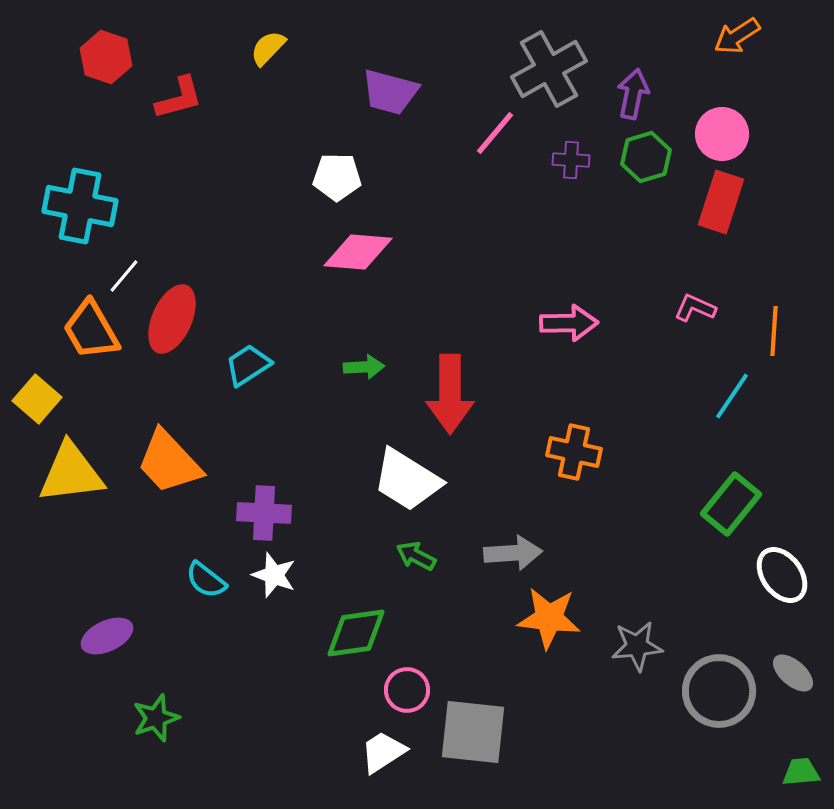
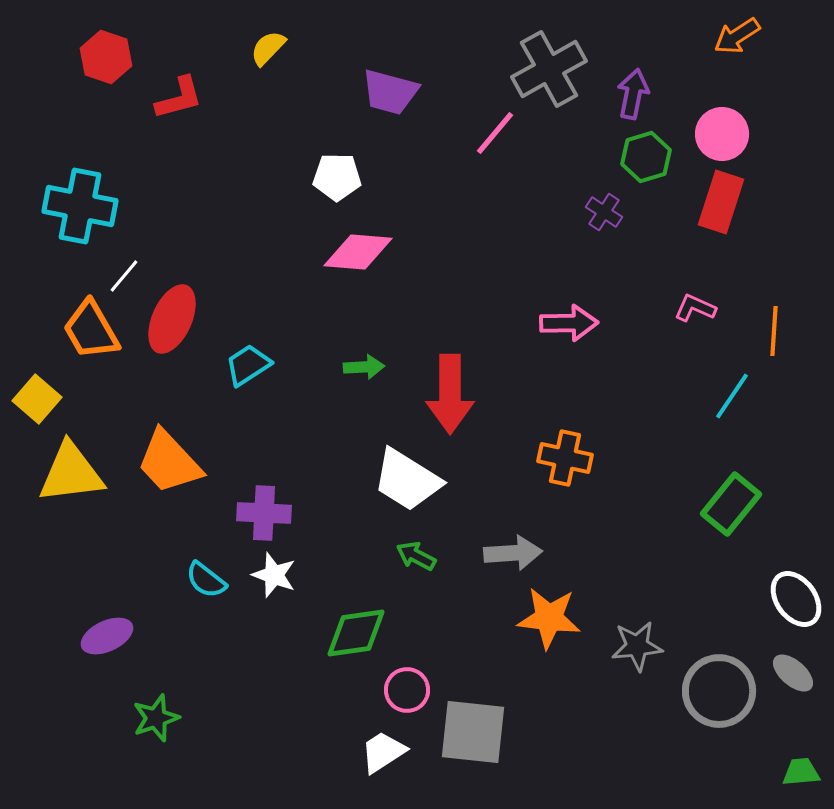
purple cross at (571, 160): moved 33 px right, 52 px down; rotated 30 degrees clockwise
orange cross at (574, 452): moved 9 px left, 6 px down
white ellipse at (782, 575): moved 14 px right, 24 px down
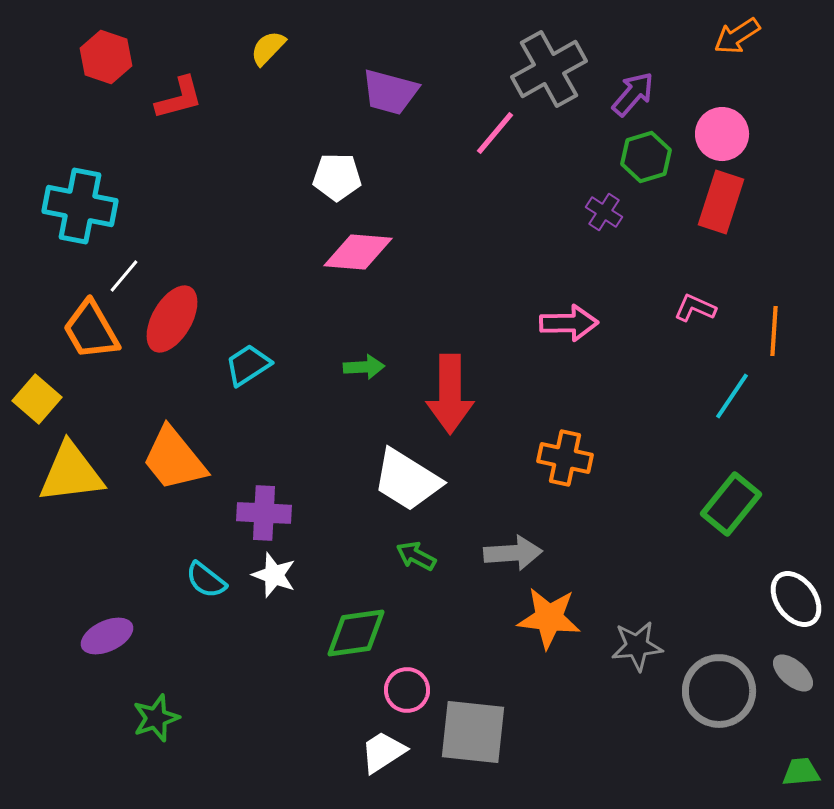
purple arrow at (633, 94): rotated 30 degrees clockwise
red ellipse at (172, 319): rotated 6 degrees clockwise
orange trapezoid at (169, 462): moved 5 px right, 3 px up; rotated 4 degrees clockwise
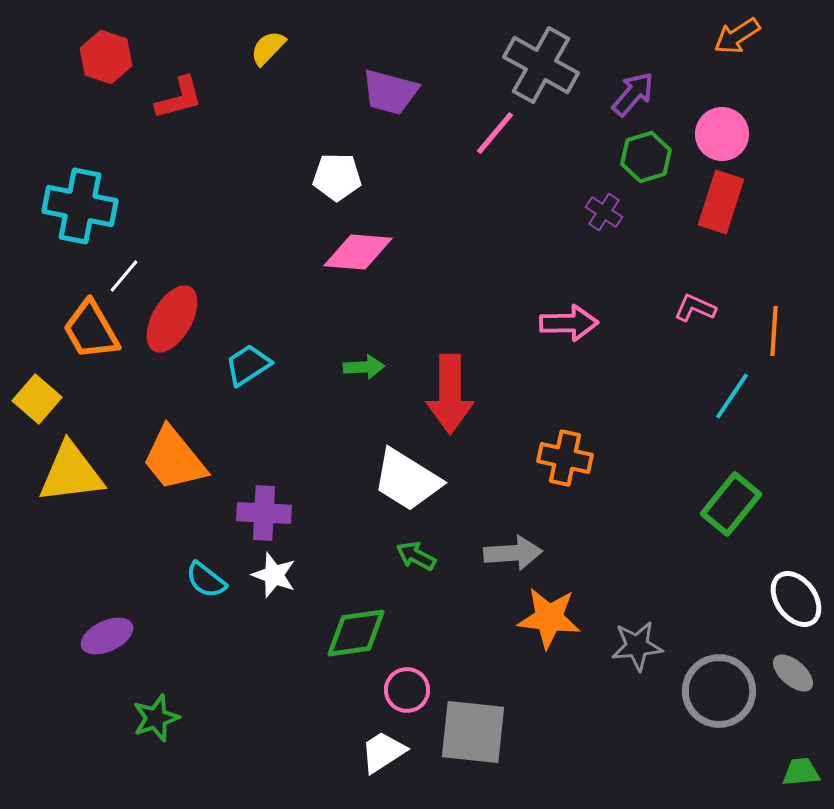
gray cross at (549, 69): moved 8 px left, 4 px up; rotated 32 degrees counterclockwise
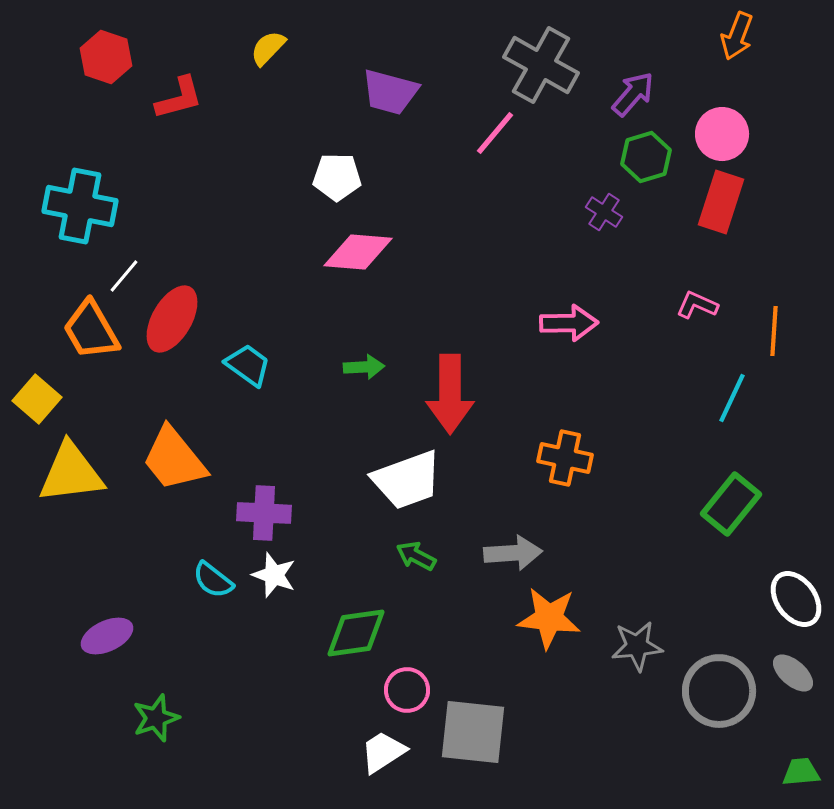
orange arrow at (737, 36): rotated 36 degrees counterclockwise
pink L-shape at (695, 308): moved 2 px right, 3 px up
cyan trapezoid at (248, 365): rotated 69 degrees clockwise
cyan line at (732, 396): moved 2 px down; rotated 9 degrees counterclockwise
white trapezoid at (407, 480): rotated 52 degrees counterclockwise
cyan semicircle at (206, 580): moved 7 px right
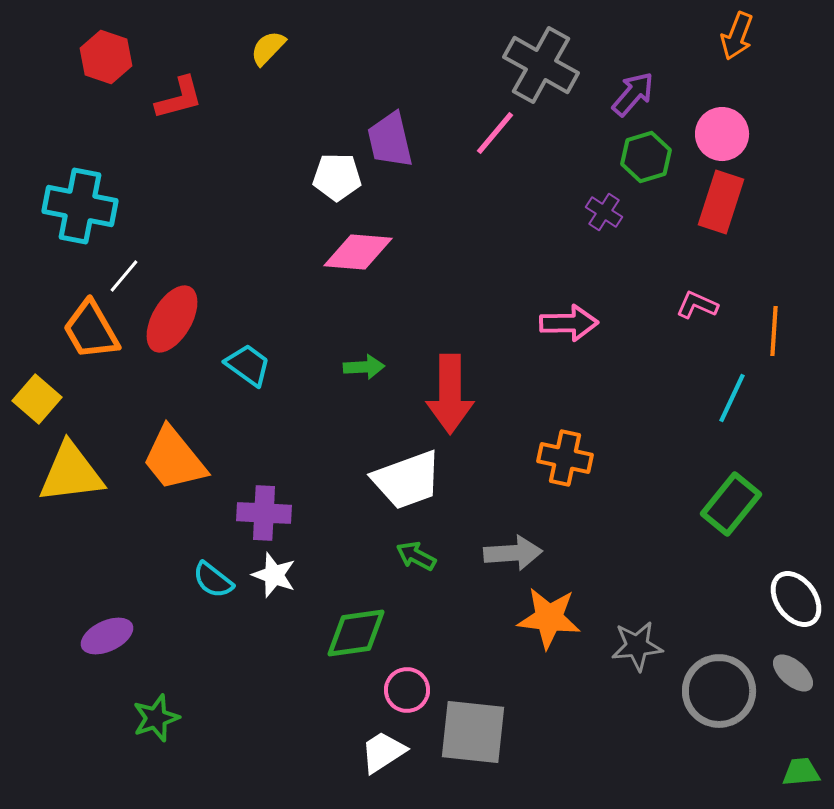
purple trapezoid at (390, 92): moved 48 px down; rotated 62 degrees clockwise
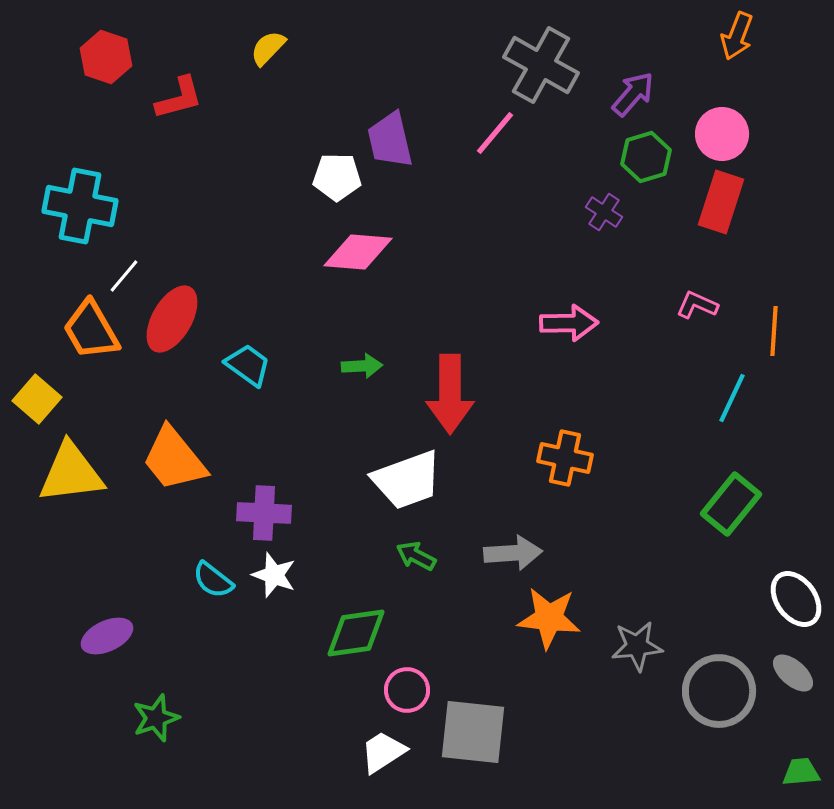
green arrow at (364, 367): moved 2 px left, 1 px up
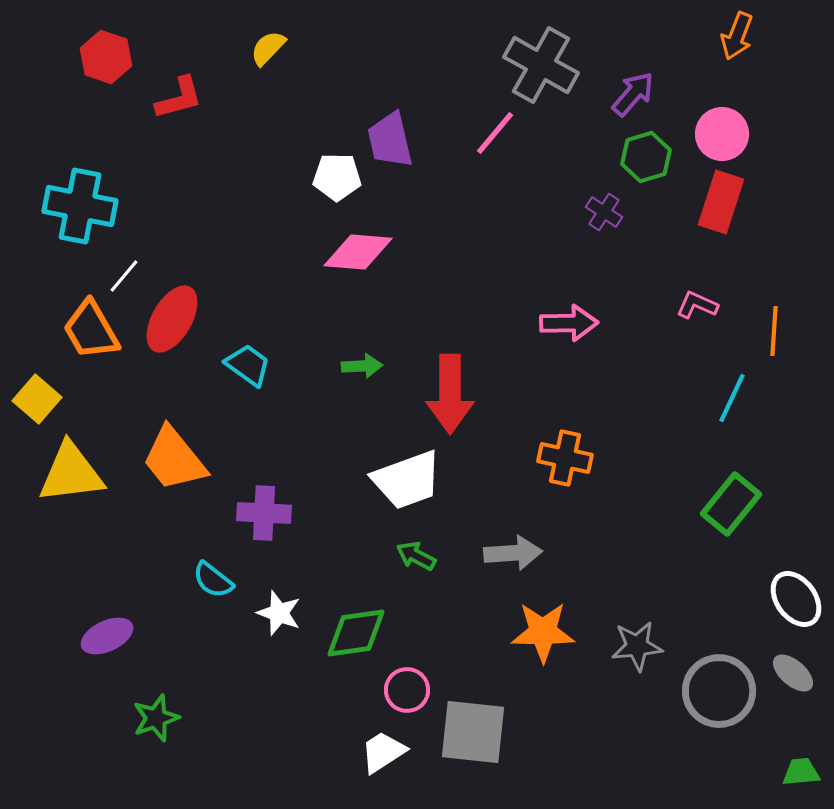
white star at (274, 575): moved 5 px right, 38 px down
orange star at (549, 618): moved 6 px left, 14 px down; rotated 6 degrees counterclockwise
